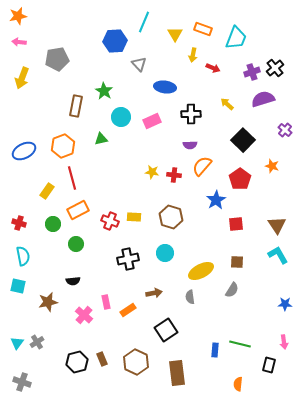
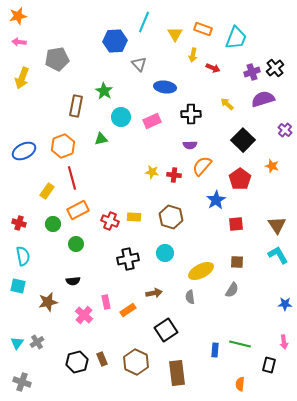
orange semicircle at (238, 384): moved 2 px right
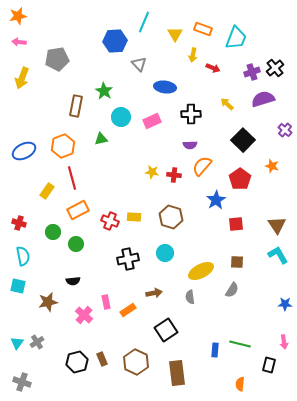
green circle at (53, 224): moved 8 px down
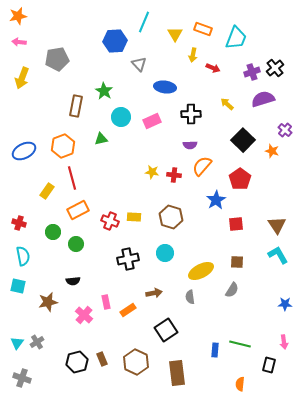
orange star at (272, 166): moved 15 px up
gray cross at (22, 382): moved 4 px up
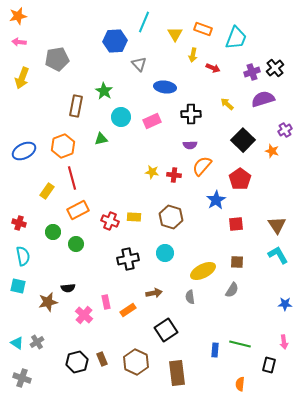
purple cross at (285, 130): rotated 16 degrees clockwise
yellow ellipse at (201, 271): moved 2 px right
black semicircle at (73, 281): moved 5 px left, 7 px down
cyan triangle at (17, 343): rotated 32 degrees counterclockwise
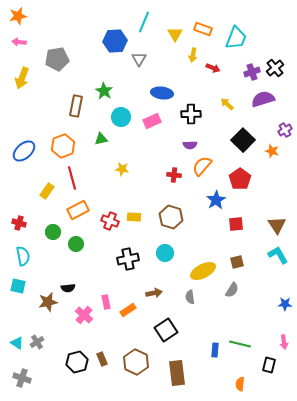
gray triangle at (139, 64): moved 5 px up; rotated 14 degrees clockwise
blue ellipse at (165, 87): moved 3 px left, 6 px down
blue ellipse at (24, 151): rotated 15 degrees counterclockwise
yellow star at (152, 172): moved 30 px left, 3 px up
brown square at (237, 262): rotated 16 degrees counterclockwise
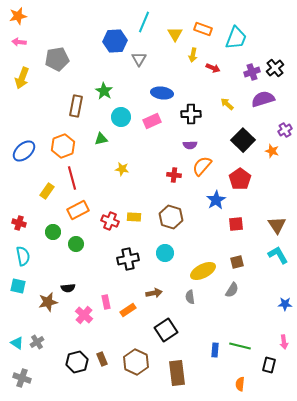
green line at (240, 344): moved 2 px down
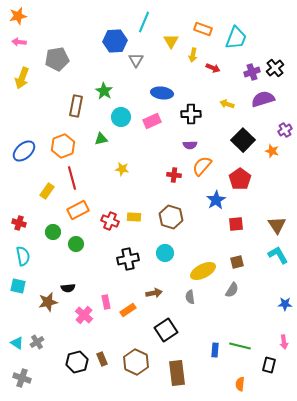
yellow triangle at (175, 34): moved 4 px left, 7 px down
gray triangle at (139, 59): moved 3 px left, 1 px down
yellow arrow at (227, 104): rotated 24 degrees counterclockwise
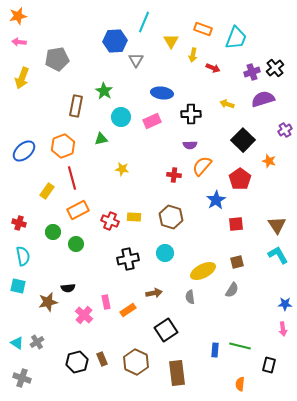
orange star at (272, 151): moved 3 px left, 10 px down
pink arrow at (284, 342): moved 1 px left, 13 px up
